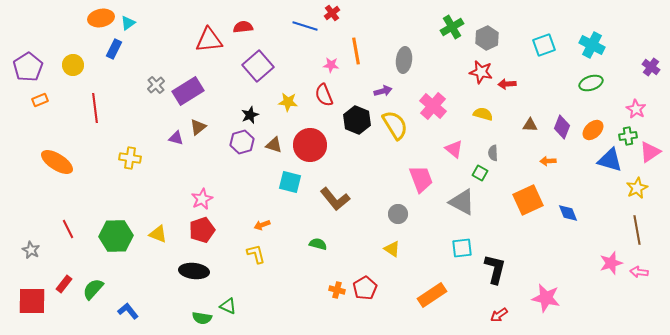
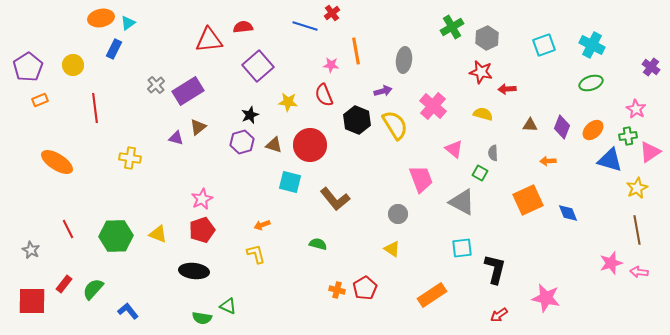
red arrow at (507, 84): moved 5 px down
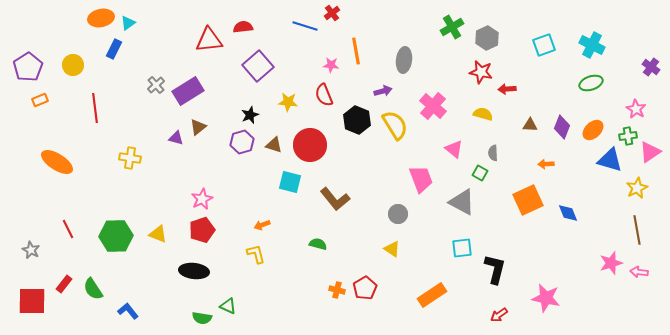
orange arrow at (548, 161): moved 2 px left, 3 px down
green semicircle at (93, 289): rotated 75 degrees counterclockwise
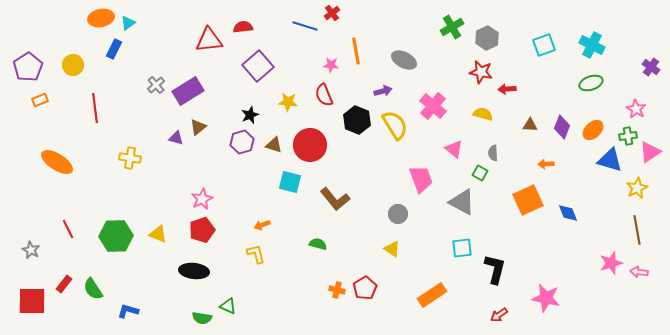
gray ellipse at (404, 60): rotated 70 degrees counterclockwise
blue L-shape at (128, 311): rotated 35 degrees counterclockwise
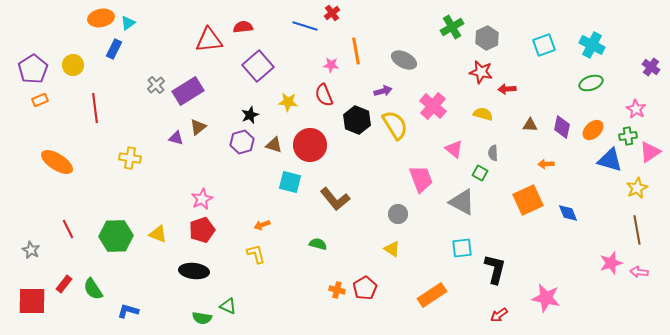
purple pentagon at (28, 67): moved 5 px right, 2 px down
purple diamond at (562, 127): rotated 10 degrees counterclockwise
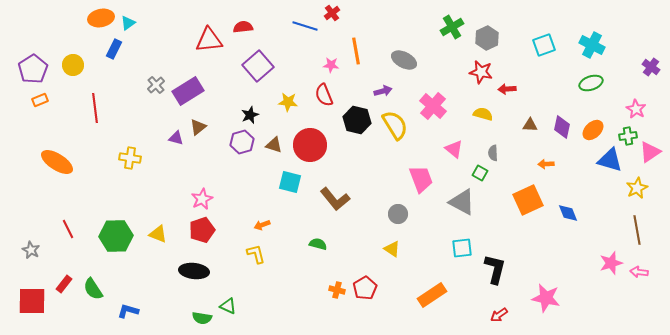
black hexagon at (357, 120): rotated 8 degrees counterclockwise
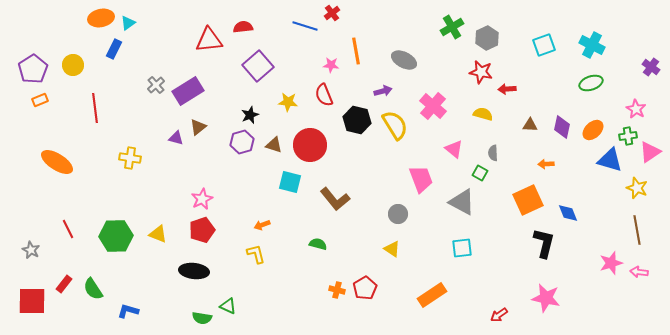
yellow star at (637, 188): rotated 25 degrees counterclockwise
black L-shape at (495, 269): moved 49 px right, 26 px up
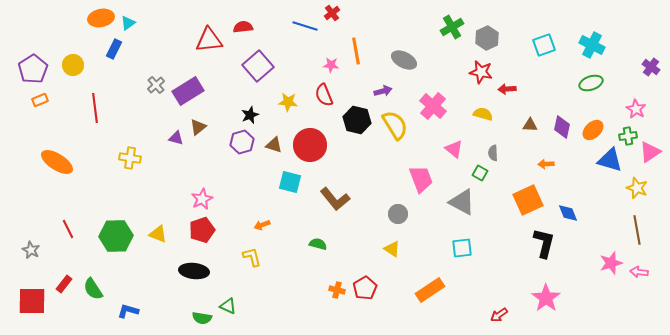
yellow L-shape at (256, 254): moved 4 px left, 3 px down
orange rectangle at (432, 295): moved 2 px left, 5 px up
pink star at (546, 298): rotated 24 degrees clockwise
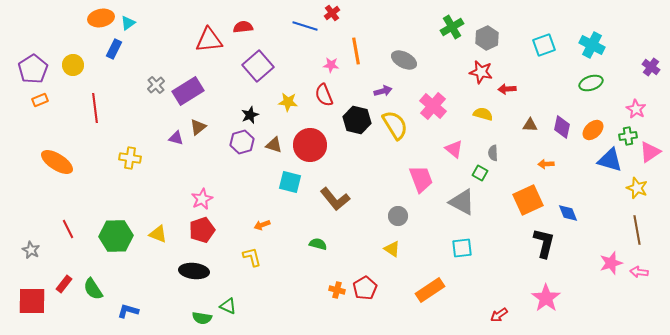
gray circle at (398, 214): moved 2 px down
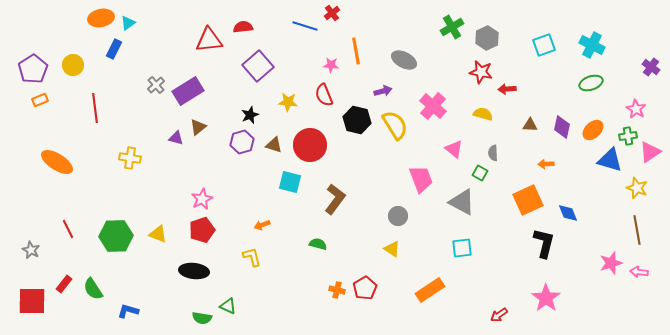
brown L-shape at (335, 199): rotated 104 degrees counterclockwise
